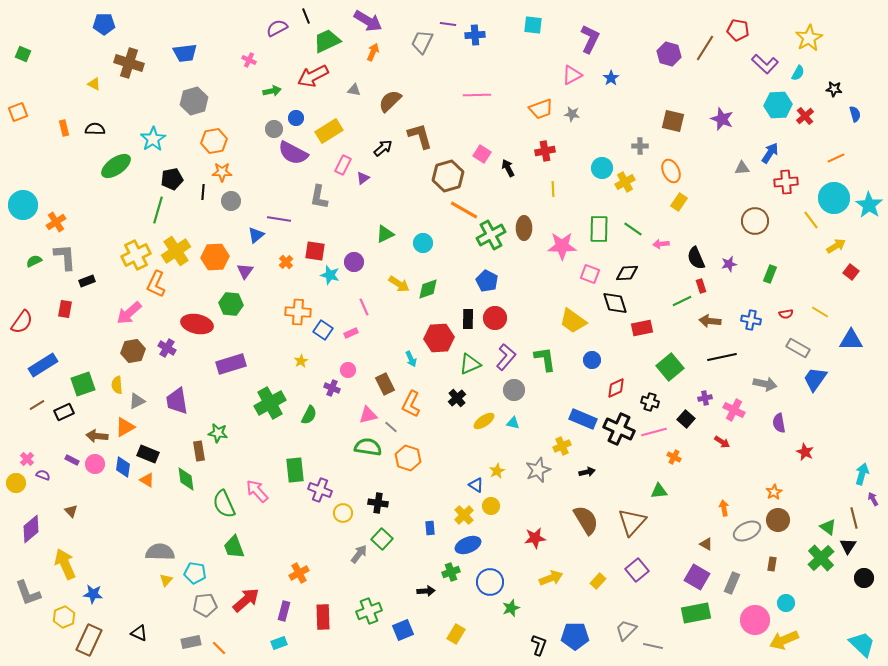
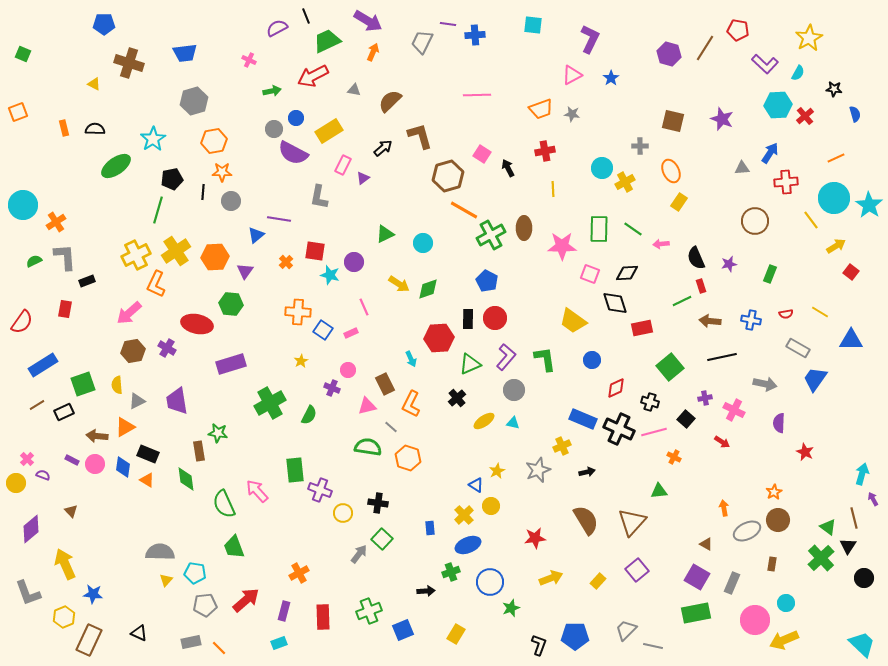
pink triangle at (368, 415): moved 1 px left, 9 px up
purple semicircle at (779, 423): rotated 12 degrees clockwise
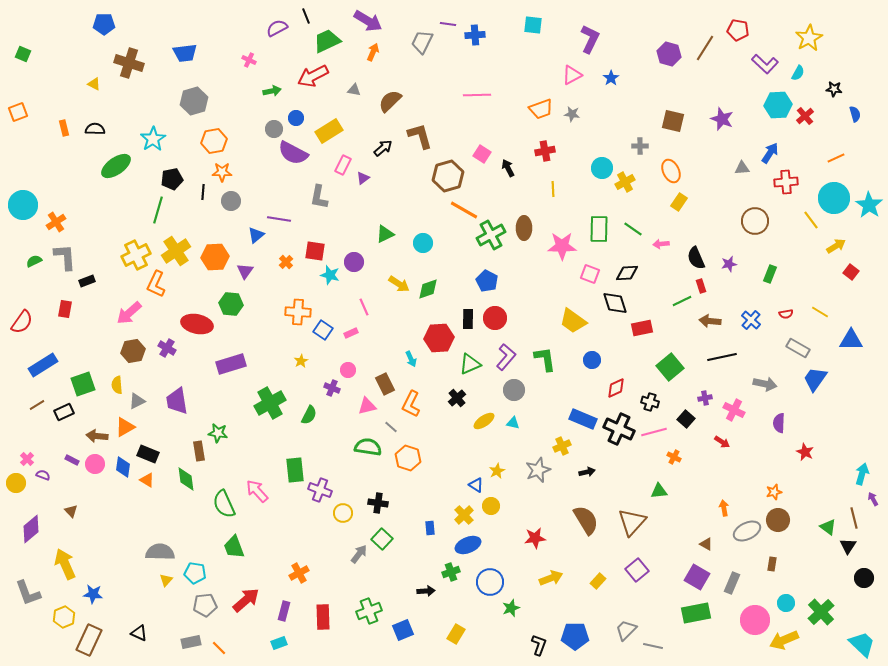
blue cross at (751, 320): rotated 30 degrees clockwise
orange star at (774, 492): rotated 14 degrees clockwise
green cross at (821, 558): moved 54 px down
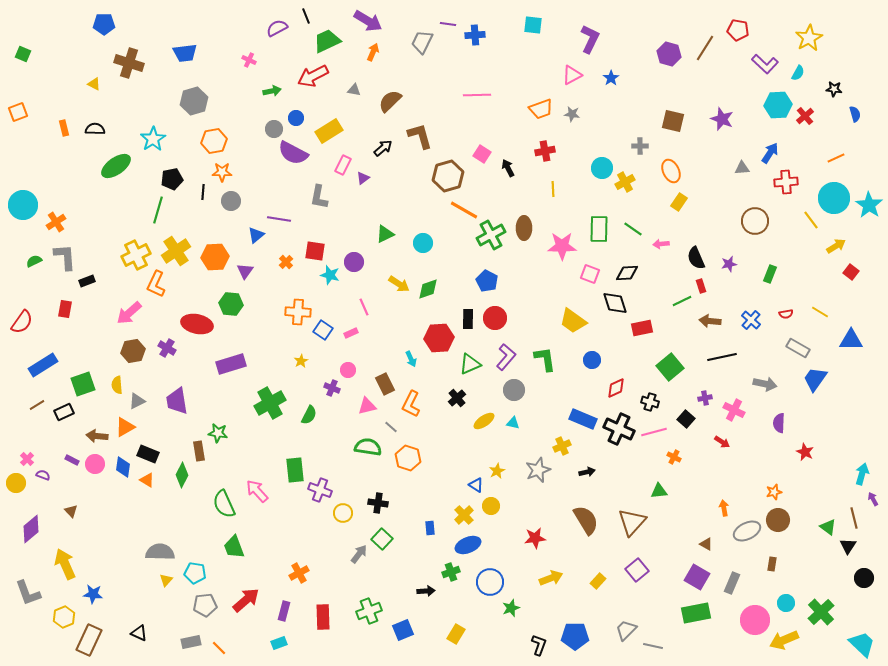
green diamond at (186, 479): moved 4 px left, 4 px up; rotated 35 degrees clockwise
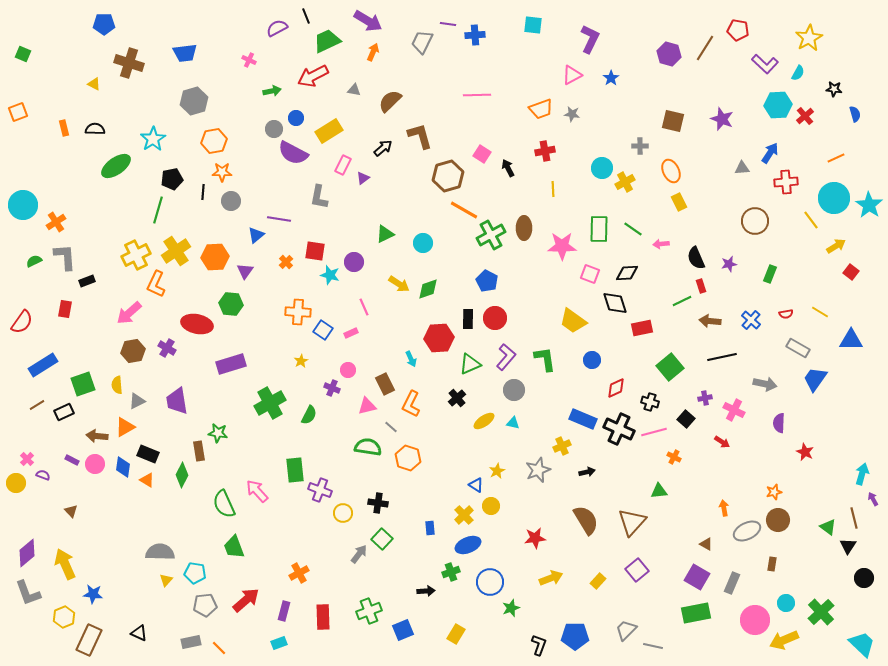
yellow rectangle at (679, 202): rotated 60 degrees counterclockwise
purple diamond at (31, 529): moved 4 px left, 24 px down
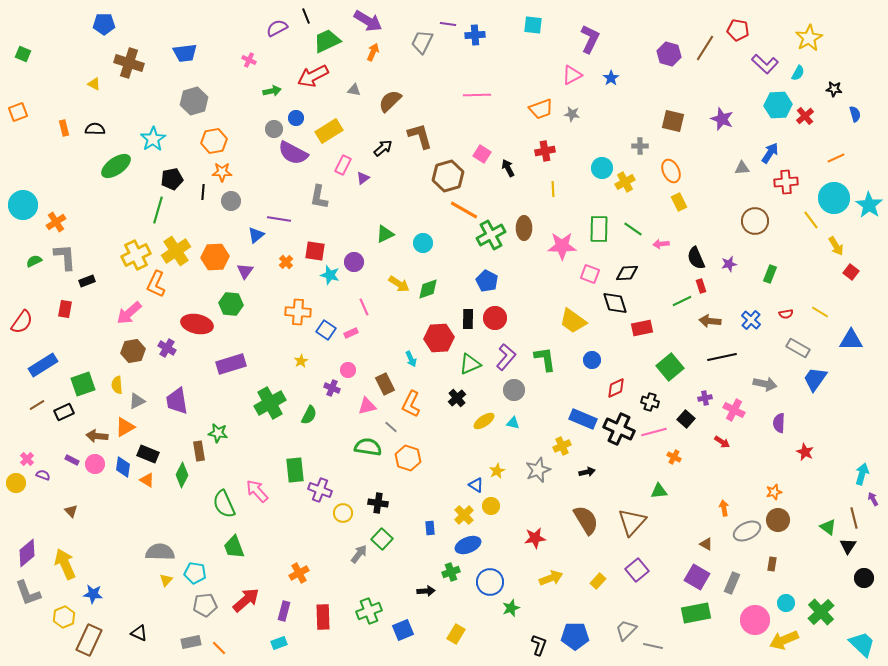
yellow arrow at (836, 246): rotated 90 degrees clockwise
blue square at (323, 330): moved 3 px right
